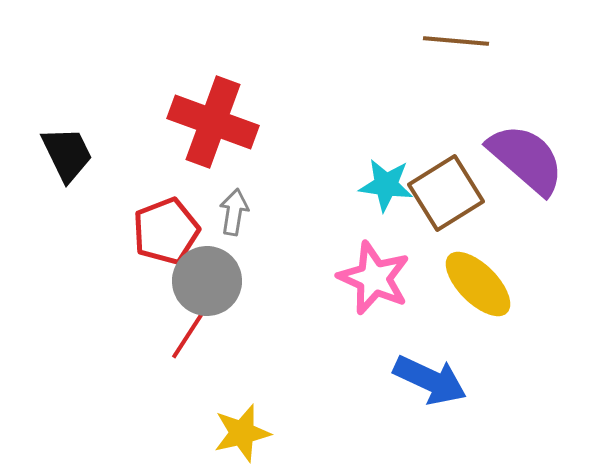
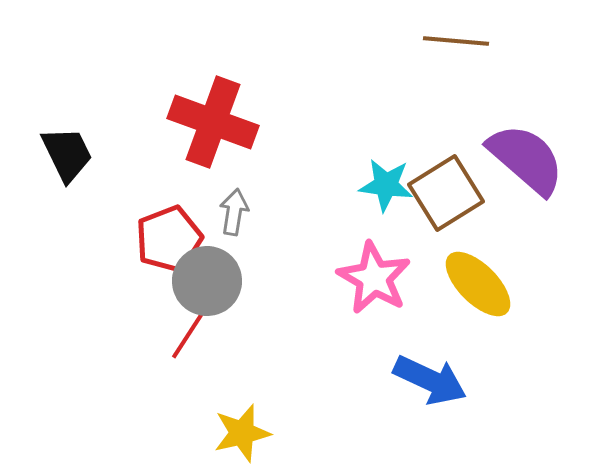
red pentagon: moved 3 px right, 8 px down
pink star: rotated 6 degrees clockwise
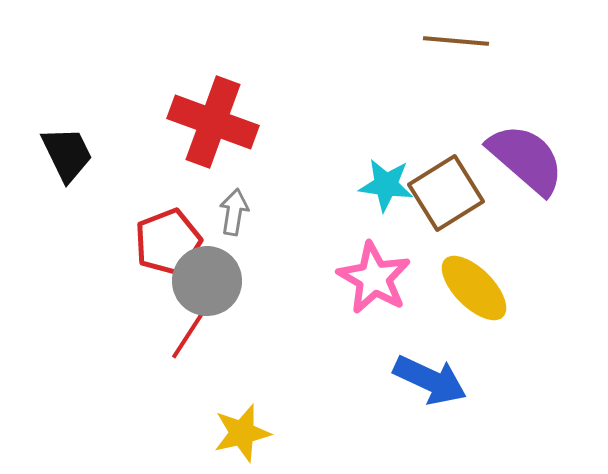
red pentagon: moved 1 px left, 3 px down
yellow ellipse: moved 4 px left, 4 px down
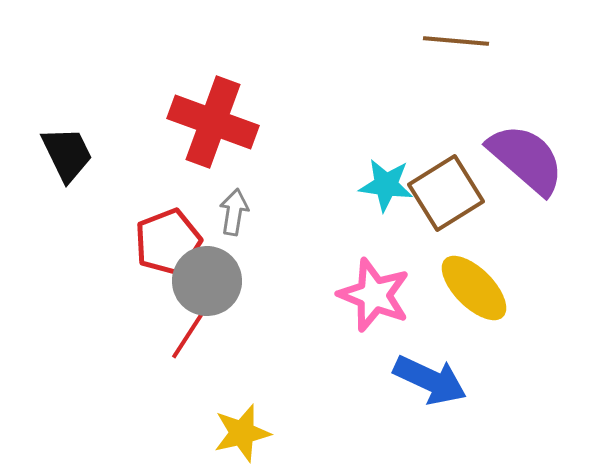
pink star: moved 17 px down; rotated 8 degrees counterclockwise
